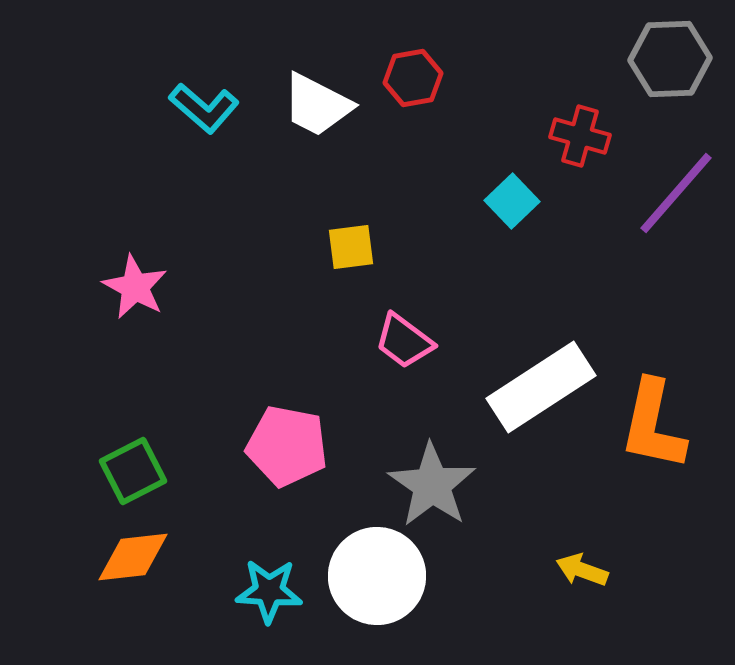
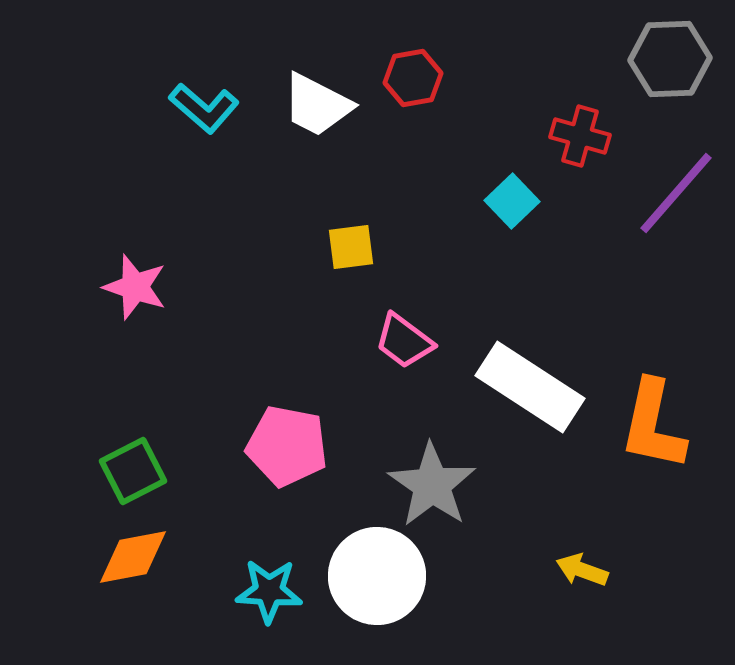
pink star: rotated 10 degrees counterclockwise
white rectangle: moved 11 px left; rotated 66 degrees clockwise
orange diamond: rotated 4 degrees counterclockwise
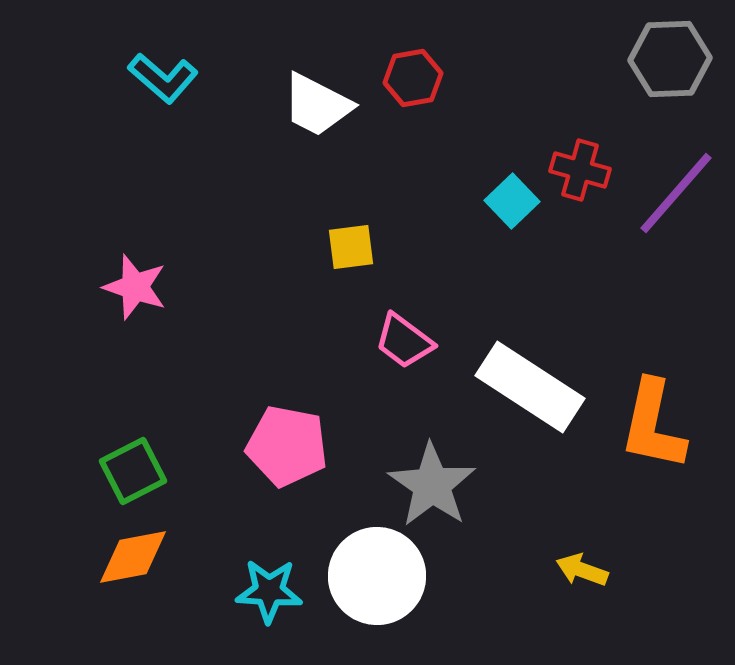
cyan L-shape: moved 41 px left, 30 px up
red cross: moved 34 px down
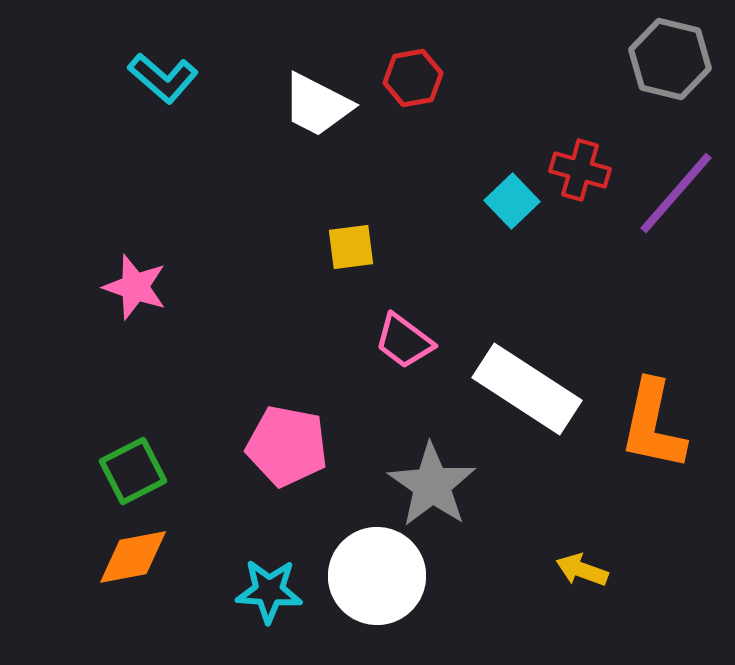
gray hexagon: rotated 16 degrees clockwise
white rectangle: moved 3 px left, 2 px down
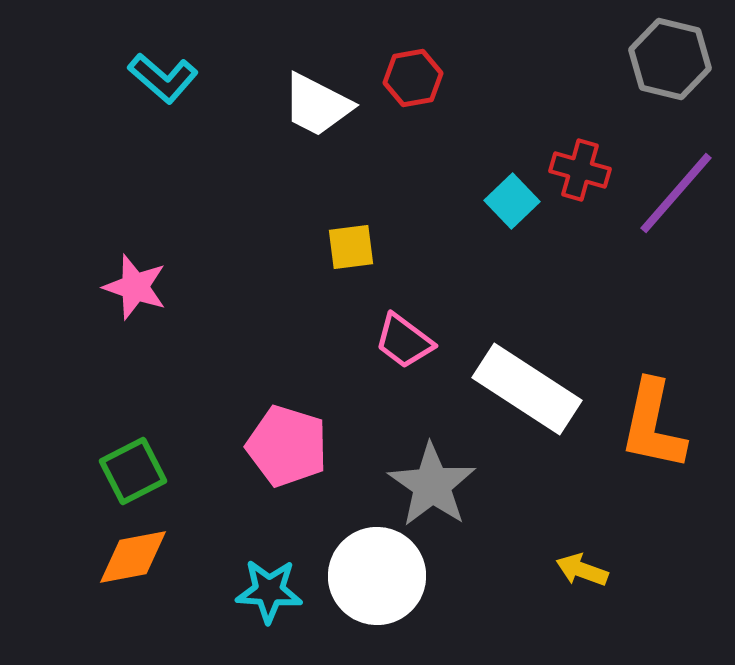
pink pentagon: rotated 6 degrees clockwise
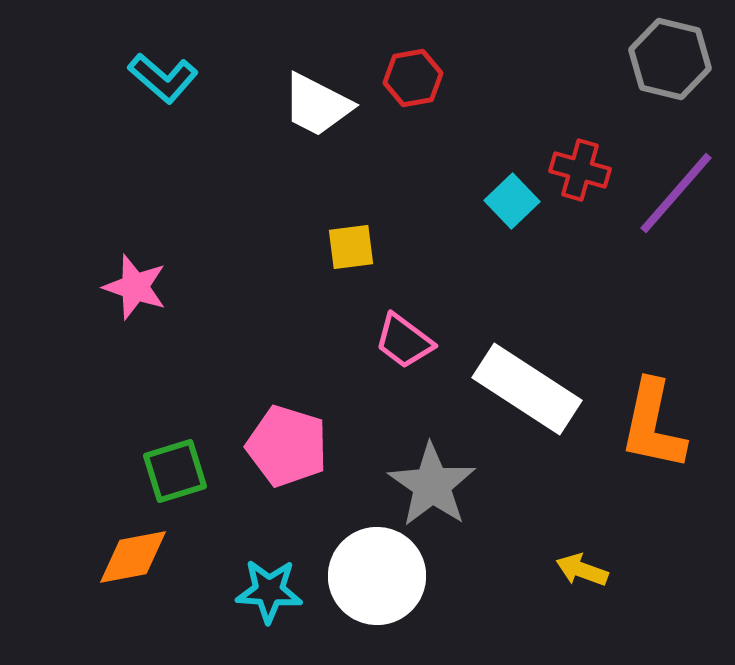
green square: moved 42 px right; rotated 10 degrees clockwise
